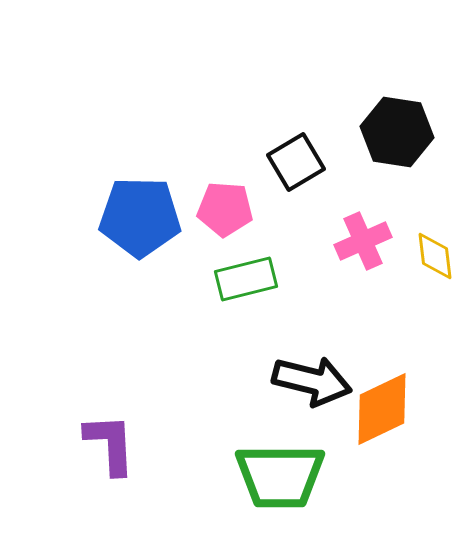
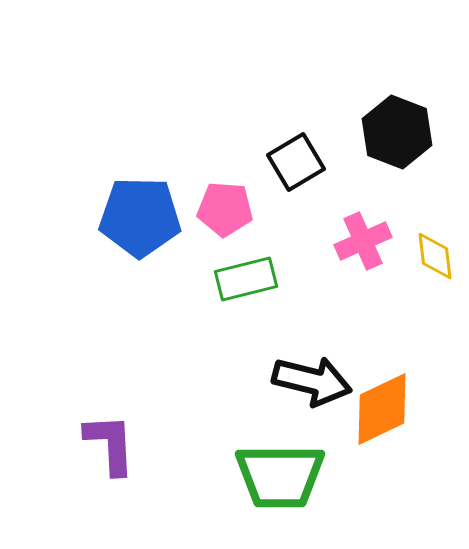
black hexagon: rotated 12 degrees clockwise
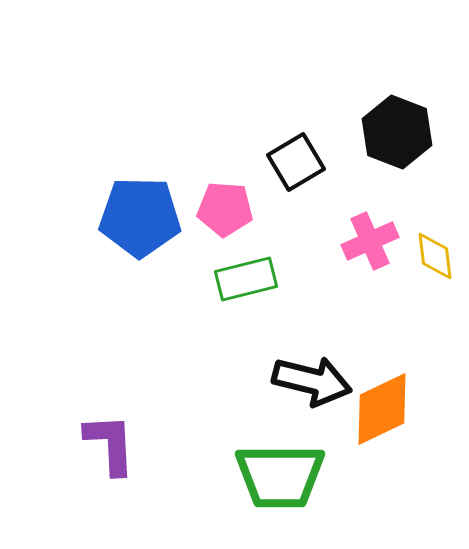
pink cross: moved 7 px right
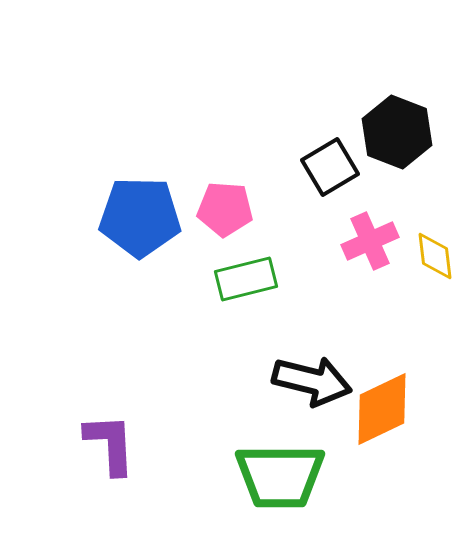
black square: moved 34 px right, 5 px down
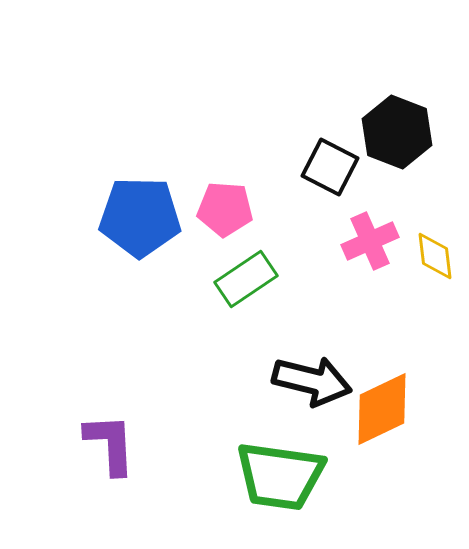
black square: rotated 32 degrees counterclockwise
green rectangle: rotated 20 degrees counterclockwise
green trapezoid: rotated 8 degrees clockwise
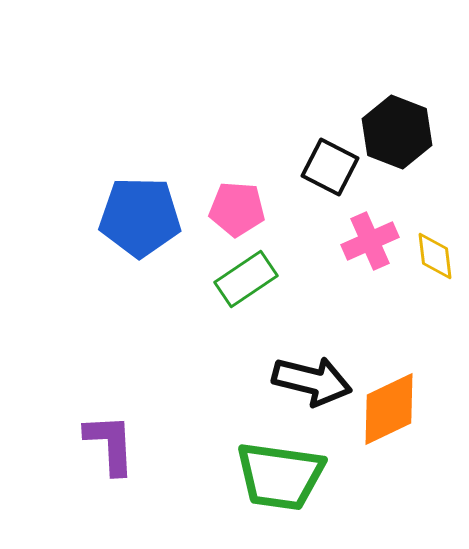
pink pentagon: moved 12 px right
orange diamond: moved 7 px right
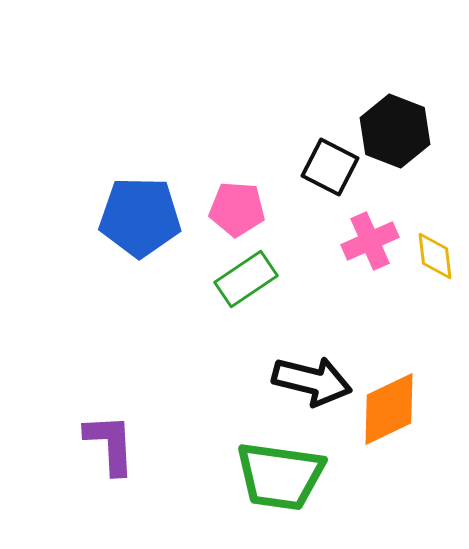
black hexagon: moved 2 px left, 1 px up
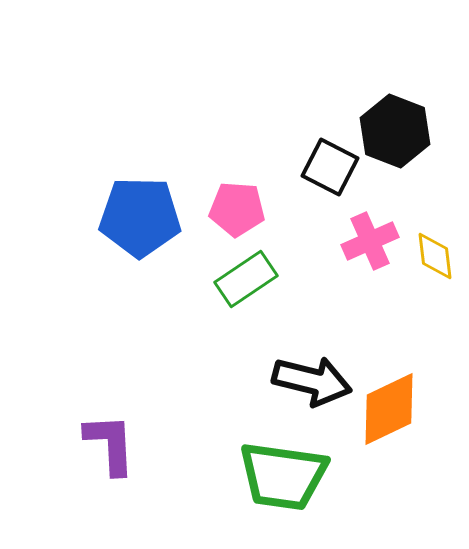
green trapezoid: moved 3 px right
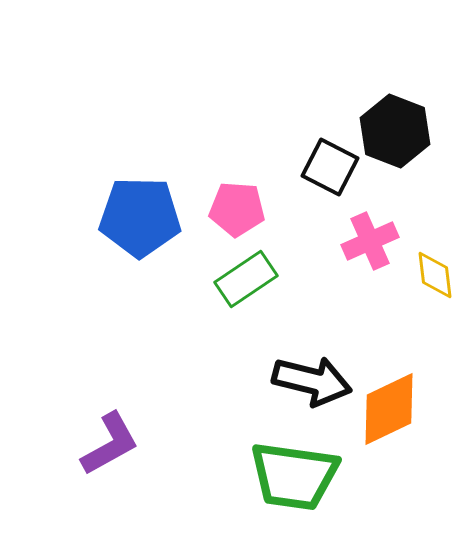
yellow diamond: moved 19 px down
purple L-shape: rotated 64 degrees clockwise
green trapezoid: moved 11 px right
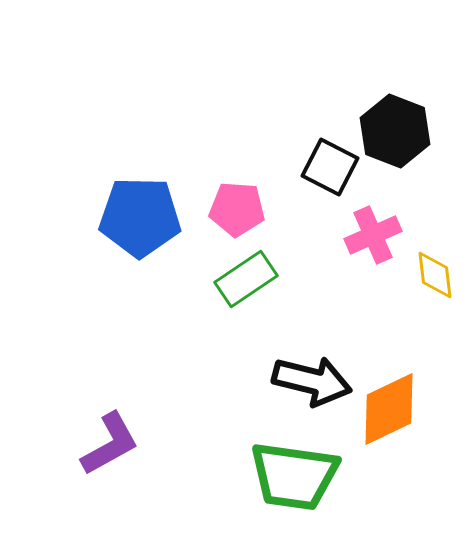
pink cross: moved 3 px right, 6 px up
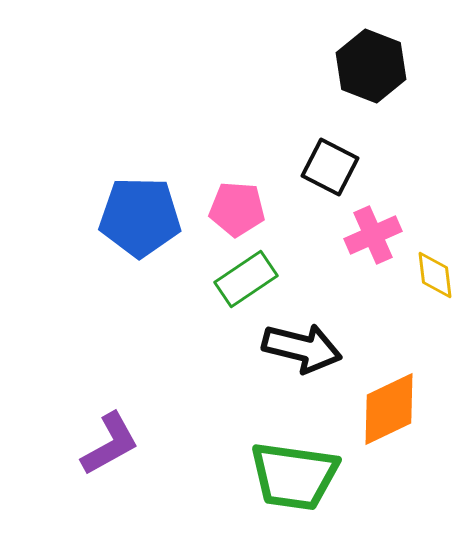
black hexagon: moved 24 px left, 65 px up
black arrow: moved 10 px left, 33 px up
